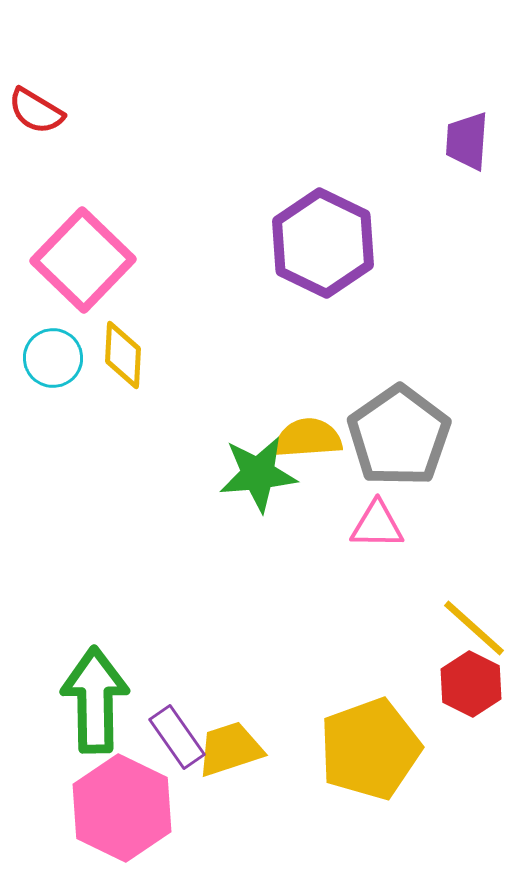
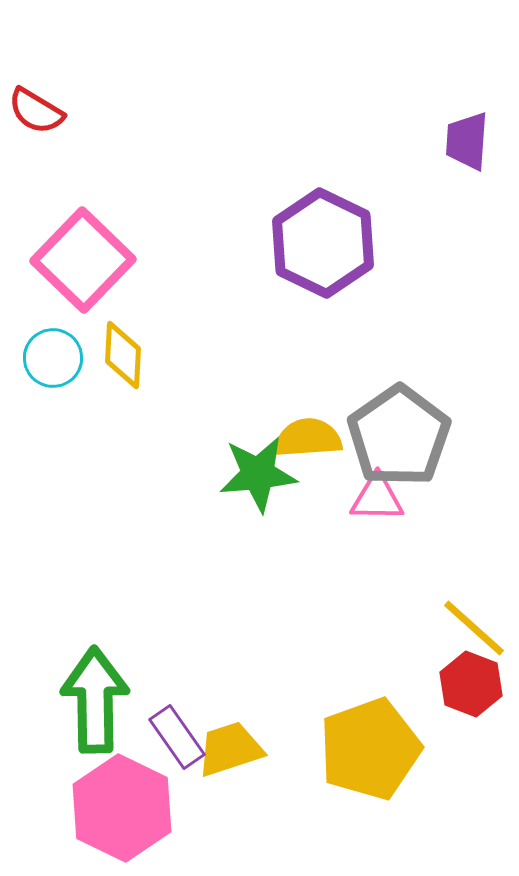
pink triangle: moved 27 px up
red hexagon: rotated 6 degrees counterclockwise
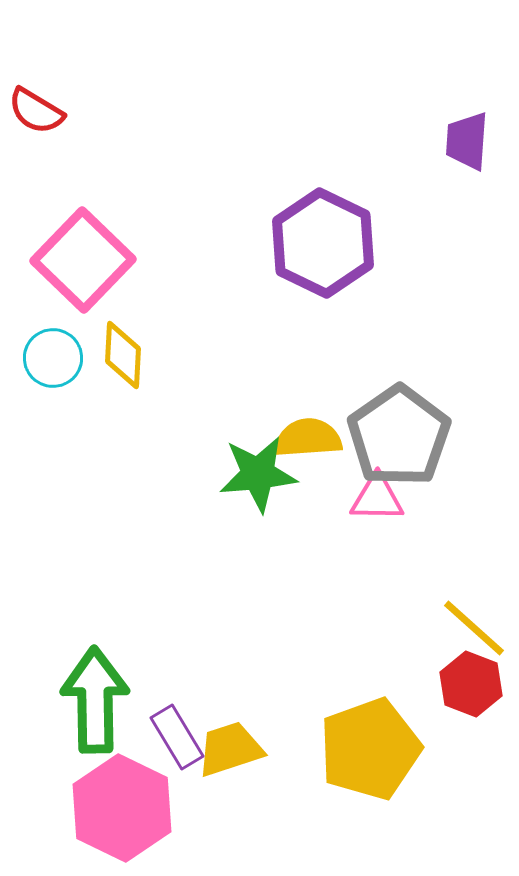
purple rectangle: rotated 4 degrees clockwise
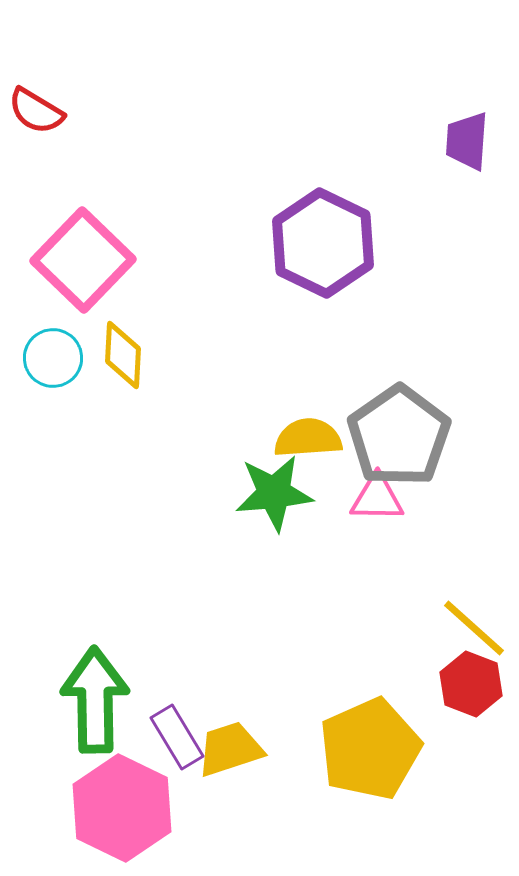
green star: moved 16 px right, 19 px down
yellow pentagon: rotated 4 degrees counterclockwise
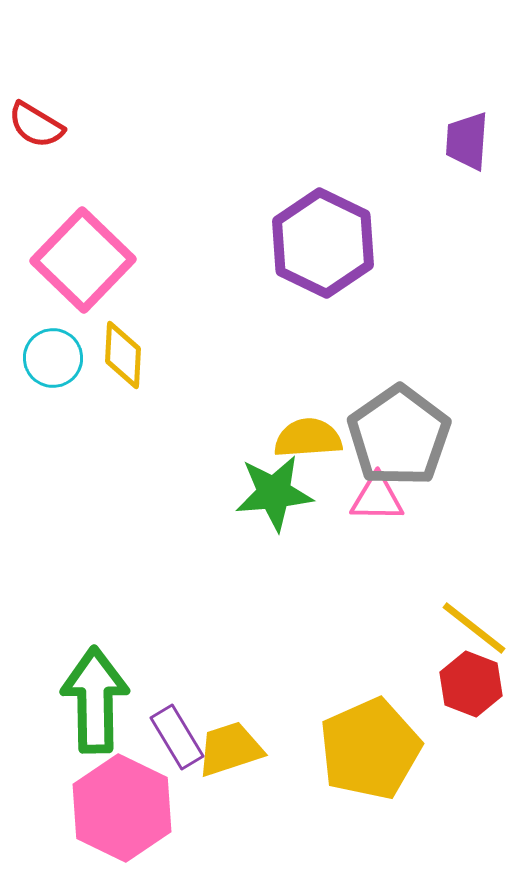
red semicircle: moved 14 px down
yellow line: rotated 4 degrees counterclockwise
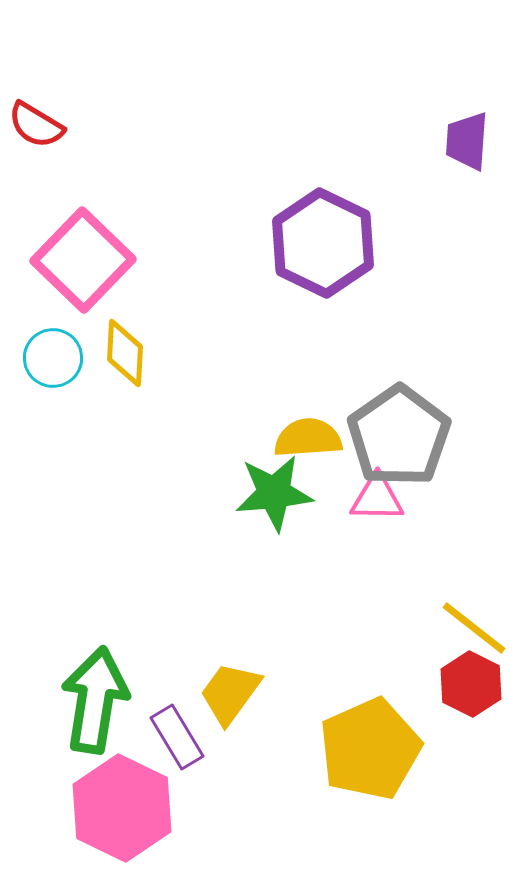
yellow diamond: moved 2 px right, 2 px up
red hexagon: rotated 6 degrees clockwise
green arrow: rotated 10 degrees clockwise
yellow trapezoid: moved 56 px up; rotated 36 degrees counterclockwise
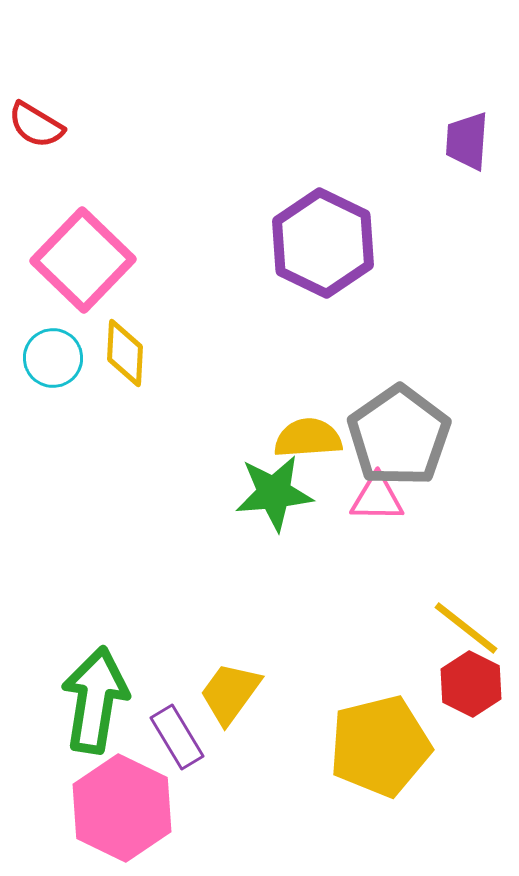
yellow line: moved 8 px left
yellow pentagon: moved 10 px right, 3 px up; rotated 10 degrees clockwise
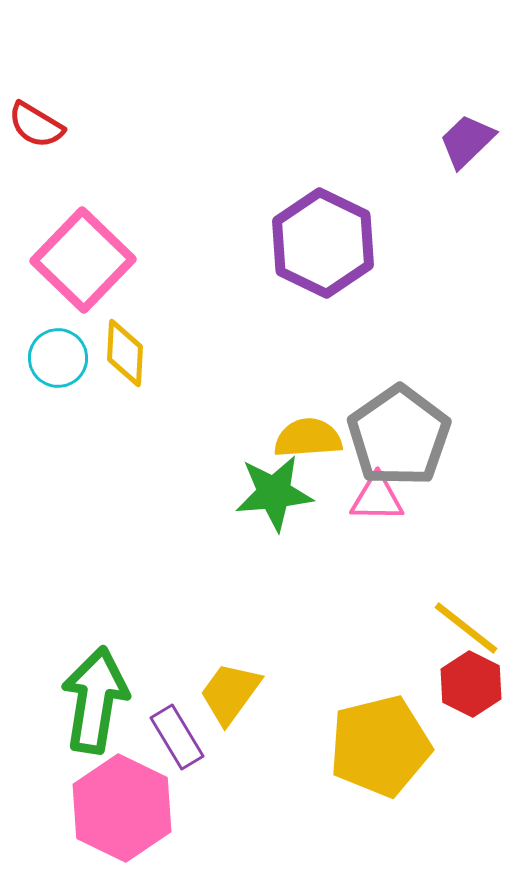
purple trapezoid: rotated 42 degrees clockwise
cyan circle: moved 5 px right
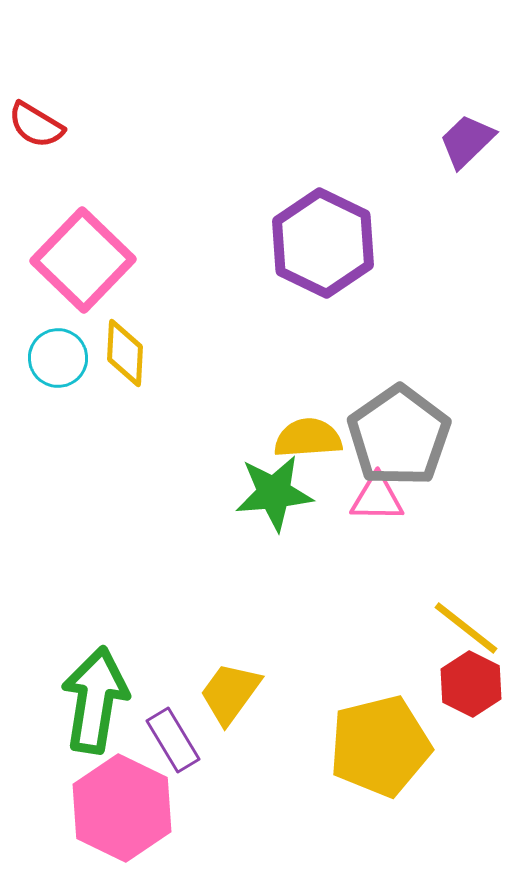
purple rectangle: moved 4 px left, 3 px down
